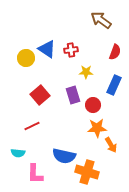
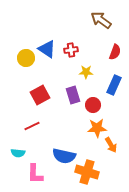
red square: rotated 12 degrees clockwise
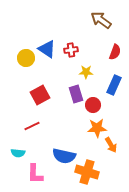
purple rectangle: moved 3 px right, 1 px up
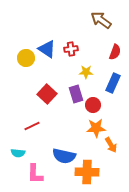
red cross: moved 1 px up
blue rectangle: moved 1 px left, 2 px up
red square: moved 7 px right, 1 px up; rotated 18 degrees counterclockwise
orange star: moved 1 px left
orange cross: rotated 15 degrees counterclockwise
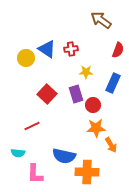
red semicircle: moved 3 px right, 2 px up
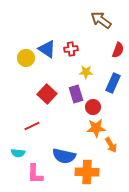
red circle: moved 2 px down
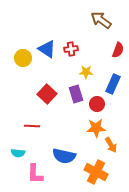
yellow circle: moved 3 px left
blue rectangle: moved 1 px down
red circle: moved 4 px right, 3 px up
red line: rotated 28 degrees clockwise
orange cross: moved 9 px right; rotated 25 degrees clockwise
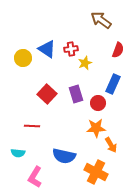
yellow star: moved 1 px left, 9 px up; rotated 24 degrees counterclockwise
red circle: moved 1 px right, 1 px up
pink L-shape: moved 3 px down; rotated 30 degrees clockwise
